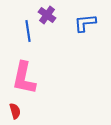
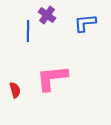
blue line: rotated 10 degrees clockwise
pink L-shape: moved 28 px right; rotated 72 degrees clockwise
red semicircle: moved 21 px up
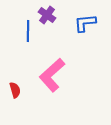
pink L-shape: moved 3 px up; rotated 36 degrees counterclockwise
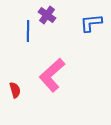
blue L-shape: moved 6 px right
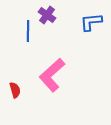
blue L-shape: moved 1 px up
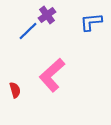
purple cross: rotated 18 degrees clockwise
blue line: rotated 45 degrees clockwise
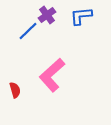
blue L-shape: moved 10 px left, 6 px up
